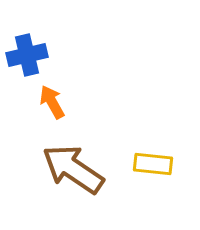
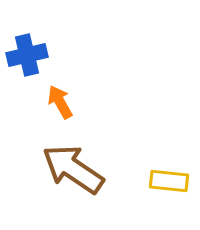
orange arrow: moved 8 px right
yellow rectangle: moved 16 px right, 17 px down
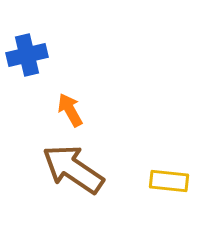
orange arrow: moved 10 px right, 8 px down
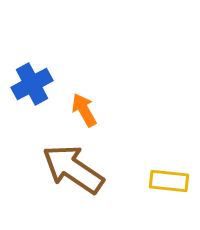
blue cross: moved 5 px right, 29 px down; rotated 15 degrees counterclockwise
orange arrow: moved 14 px right
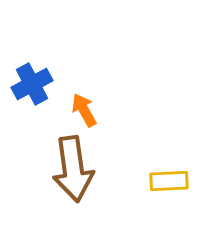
brown arrow: rotated 132 degrees counterclockwise
yellow rectangle: rotated 9 degrees counterclockwise
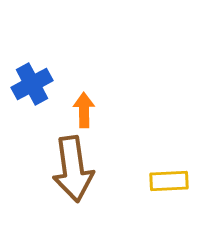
orange arrow: rotated 28 degrees clockwise
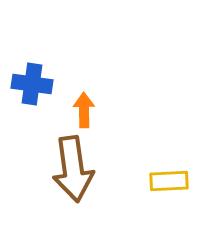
blue cross: rotated 36 degrees clockwise
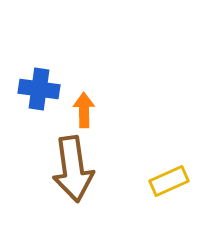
blue cross: moved 7 px right, 5 px down
yellow rectangle: rotated 21 degrees counterclockwise
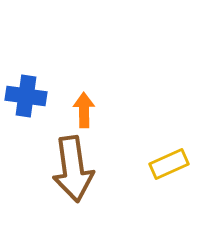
blue cross: moved 13 px left, 7 px down
yellow rectangle: moved 17 px up
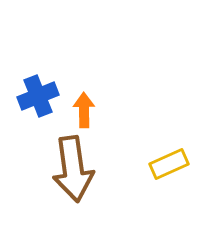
blue cross: moved 12 px right; rotated 30 degrees counterclockwise
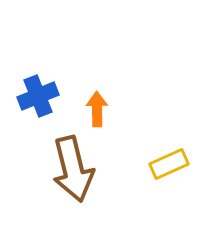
orange arrow: moved 13 px right, 1 px up
brown arrow: rotated 6 degrees counterclockwise
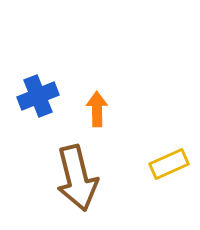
brown arrow: moved 4 px right, 9 px down
